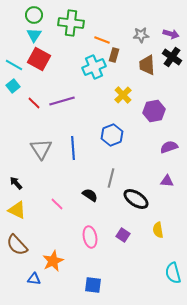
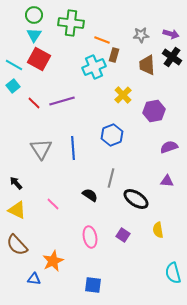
pink line: moved 4 px left
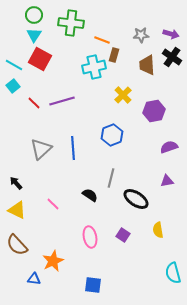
red square: moved 1 px right
cyan cross: rotated 10 degrees clockwise
gray triangle: rotated 20 degrees clockwise
purple triangle: rotated 16 degrees counterclockwise
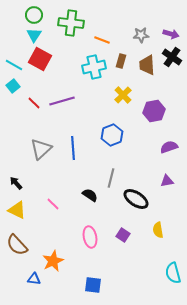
brown rectangle: moved 7 px right, 6 px down
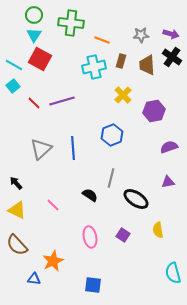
purple triangle: moved 1 px right, 1 px down
pink line: moved 1 px down
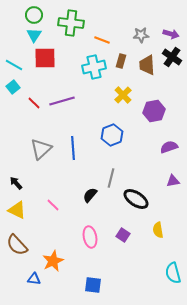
red square: moved 5 px right, 1 px up; rotated 30 degrees counterclockwise
cyan square: moved 1 px down
purple triangle: moved 5 px right, 1 px up
black semicircle: rotated 84 degrees counterclockwise
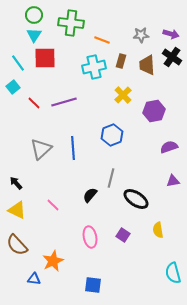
cyan line: moved 4 px right, 2 px up; rotated 24 degrees clockwise
purple line: moved 2 px right, 1 px down
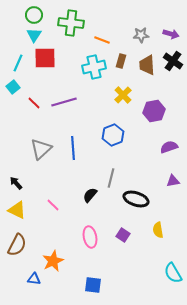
black cross: moved 1 px right, 4 px down
cyan line: rotated 60 degrees clockwise
blue hexagon: moved 1 px right
black ellipse: rotated 15 degrees counterclockwise
brown semicircle: rotated 110 degrees counterclockwise
cyan semicircle: rotated 15 degrees counterclockwise
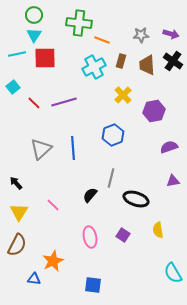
green cross: moved 8 px right
cyan line: moved 1 px left, 9 px up; rotated 54 degrees clockwise
cyan cross: rotated 15 degrees counterclockwise
yellow triangle: moved 2 px right, 2 px down; rotated 36 degrees clockwise
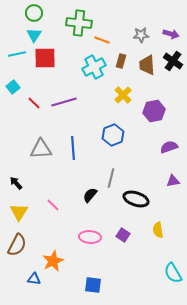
green circle: moved 2 px up
gray triangle: rotated 40 degrees clockwise
pink ellipse: rotated 75 degrees counterclockwise
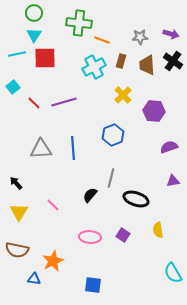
gray star: moved 1 px left, 2 px down
purple hexagon: rotated 15 degrees clockwise
brown semicircle: moved 5 px down; rotated 75 degrees clockwise
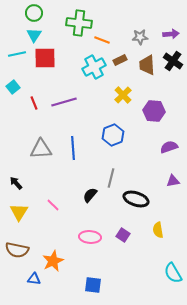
purple arrow: rotated 21 degrees counterclockwise
brown rectangle: moved 1 px left, 1 px up; rotated 48 degrees clockwise
red line: rotated 24 degrees clockwise
